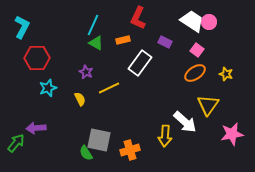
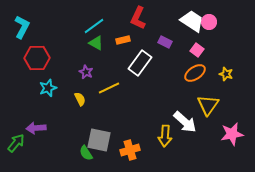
cyan line: moved 1 px right, 1 px down; rotated 30 degrees clockwise
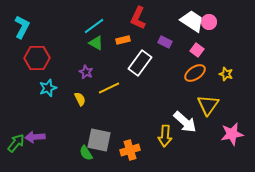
purple arrow: moved 1 px left, 9 px down
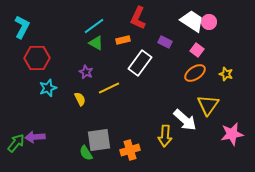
white arrow: moved 2 px up
gray square: rotated 20 degrees counterclockwise
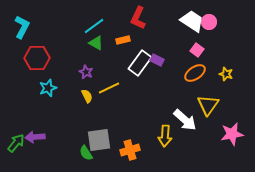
purple rectangle: moved 8 px left, 18 px down
yellow semicircle: moved 7 px right, 3 px up
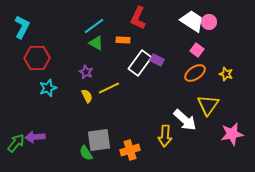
orange rectangle: rotated 16 degrees clockwise
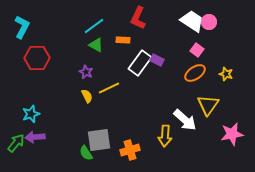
green triangle: moved 2 px down
cyan star: moved 17 px left, 26 px down
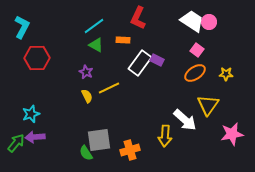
yellow star: rotated 16 degrees counterclockwise
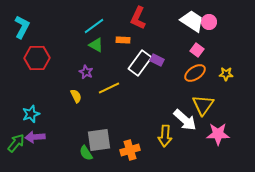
yellow semicircle: moved 11 px left
yellow triangle: moved 5 px left
pink star: moved 14 px left; rotated 10 degrees clockwise
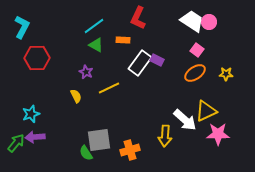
yellow triangle: moved 3 px right, 6 px down; rotated 30 degrees clockwise
